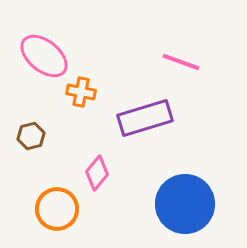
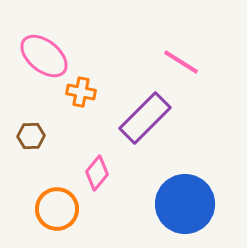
pink line: rotated 12 degrees clockwise
purple rectangle: rotated 28 degrees counterclockwise
brown hexagon: rotated 12 degrees clockwise
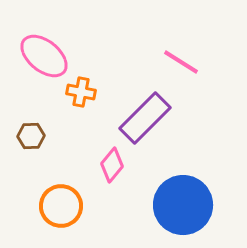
pink diamond: moved 15 px right, 8 px up
blue circle: moved 2 px left, 1 px down
orange circle: moved 4 px right, 3 px up
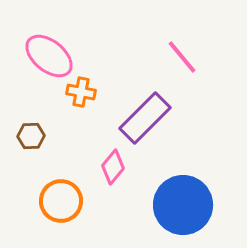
pink ellipse: moved 5 px right
pink line: moved 1 px right, 5 px up; rotated 18 degrees clockwise
pink diamond: moved 1 px right, 2 px down
orange circle: moved 5 px up
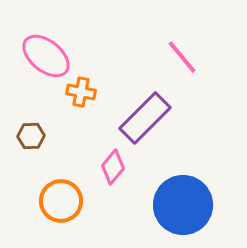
pink ellipse: moved 3 px left
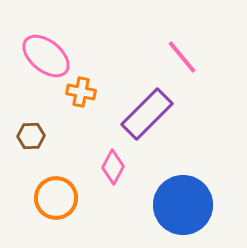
purple rectangle: moved 2 px right, 4 px up
pink diamond: rotated 12 degrees counterclockwise
orange circle: moved 5 px left, 3 px up
